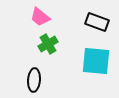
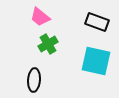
cyan square: rotated 8 degrees clockwise
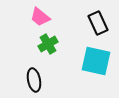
black rectangle: moved 1 px right, 1 px down; rotated 45 degrees clockwise
black ellipse: rotated 15 degrees counterclockwise
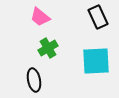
black rectangle: moved 6 px up
green cross: moved 4 px down
cyan square: rotated 16 degrees counterclockwise
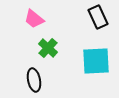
pink trapezoid: moved 6 px left, 2 px down
green cross: rotated 18 degrees counterclockwise
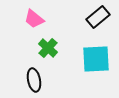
black rectangle: rotated 75 degrees clockwise
cyan square: moved 2 px up
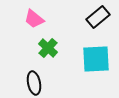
black ellipse: moved 3 px down
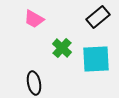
pink trapezoid: rotated 10 degrees counterclockwise
green cross: moved 14 px right
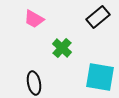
cyan square: moved 4 px right, 18 px down; rotated 12 degrees clockwise
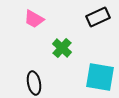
black rectangle: rotated 15 degrees clockwise
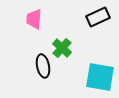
pink trapezoid: rotated 65 degrees clockwise
black ellipse: moved 9 px right, 17 px up
